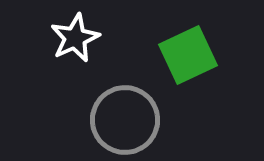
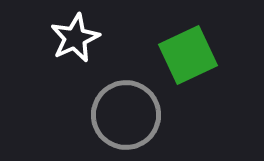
gray circle: moved 1 px right, 5 px up
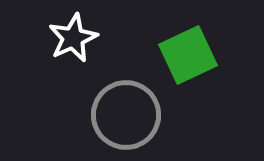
white star: moved 2 px left
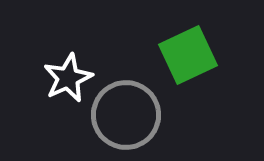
white star: moved 5 px left, 40 px down
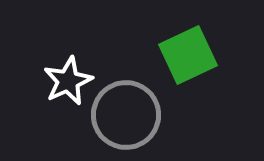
white star: moved 3 px down
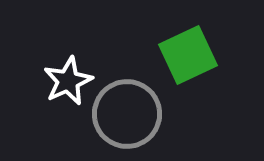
gray circle: moved 1 px right, 1 px up
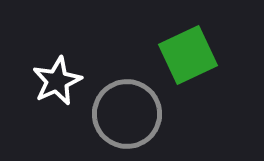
white star: moved 11 px left
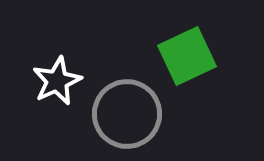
green square: moved 1 px left, 1 px down
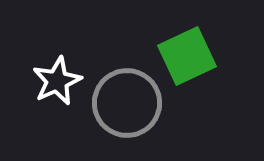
gray circle: moved 11 px up
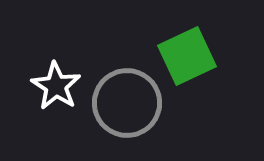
white star: moved 1 px left, 5 px down; rotated 15 degrees counterclockwise
